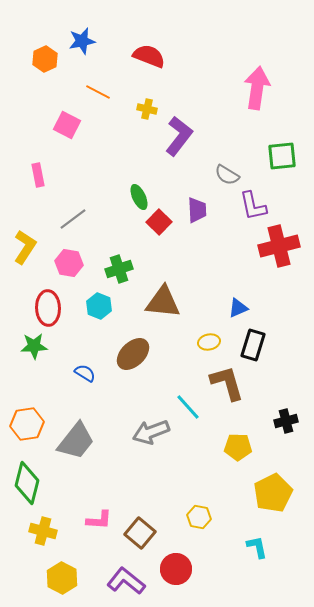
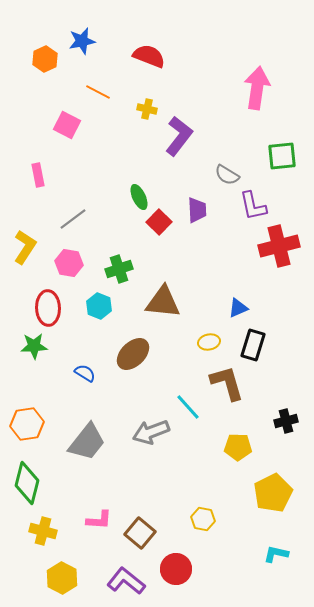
gray trapezoid at (76, 441): moved 11 px right, 1 px down
yellow hexagon at (199, 517): moved 4 px right, 2 px down
cyan L-shape at (257, 547): moved 19 px right, 7 px down; rotated 65 degrees counterclockwise
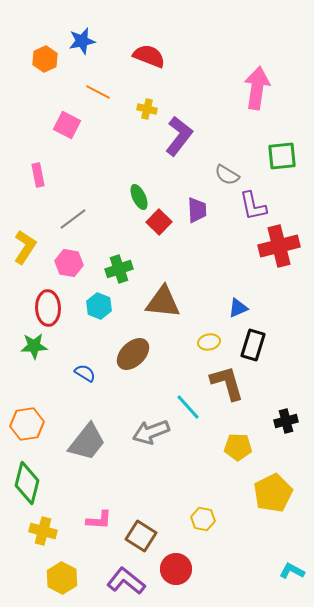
brown square at (140, 533): moved 1 px right, 3 px down; rotated 8 degrees counterclockwise
cyan L-shape at (276, 554): moved 16 px right, 17 px down; rotated 15 degrees clockwise
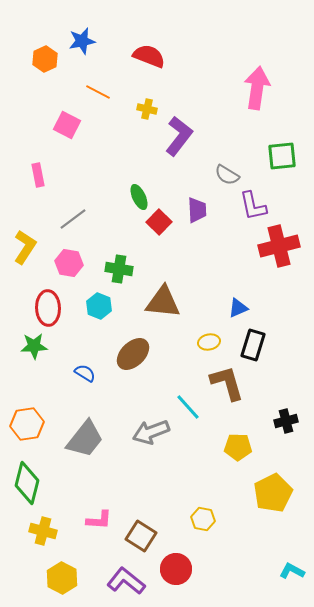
green cross at (119, 269): rotated 28 degrees clockwise
gray trapezoid at (87, 442): moved 2 px left, 3 px up
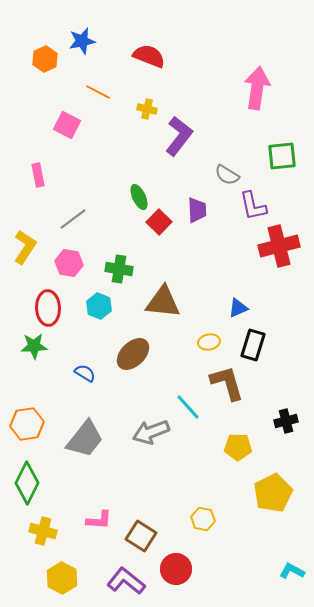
green diamond at (27, 483): rotated 12 degrees clockwise
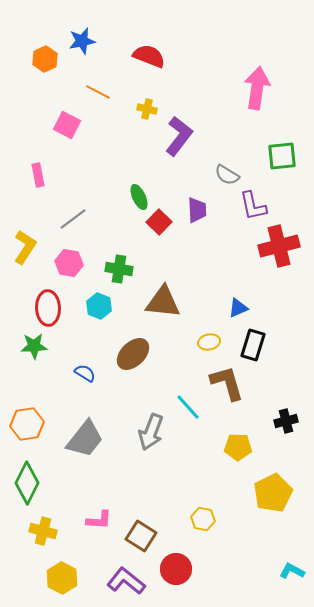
gray arrow at (151, 432): rotated 48 degrees counterclockwise
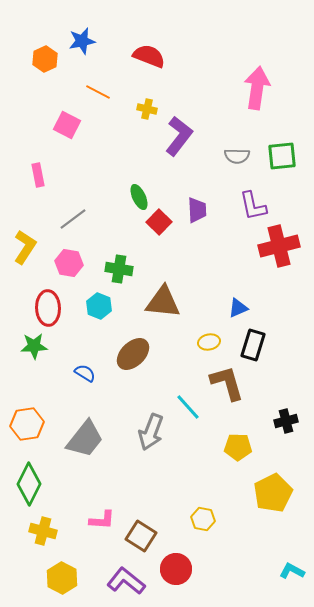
gray semicircle at (227, 175): moved 10 px right, 19 px up; rotated 30 degrees counterclockwise
green diamond at (27, 483): moved 2 px right, 1 px down
pink L-shape at (99, 520): moved 3 px right
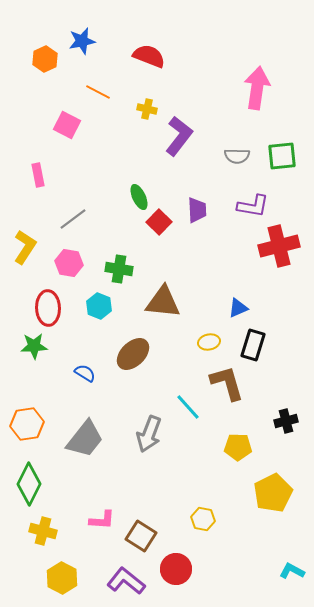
purple L-shape at (253, 206): rotated 68 degrees counterclockwise
gray arrow at (151, 432): moved 2 px left, 2 px down
